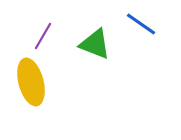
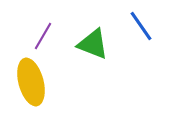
blue line: moved 2 px down; rotated 20 degrees clockwise
green triangle: moved 2 px left
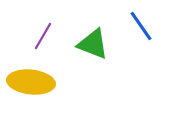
yellow ellipse: rotated 69 degrees counterclockwise
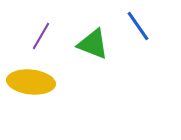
blue line: moved 3 px left
purple line: moved 2 px left
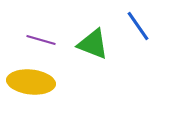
purple line: moved 4 px down; rotated 76 degrees clockwise
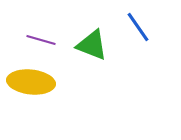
blue line: moved 1 px down
green triangle: moved 1 px left, 1 px down
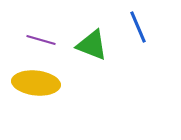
blue line: rotated 12 degrees clockwise
yellow ellipse: moved 5 px right, 1 px down
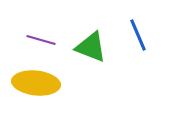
blue line: moved 8 px down
green triangle: moved 1 px left, 2 px down
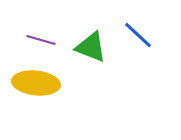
blue line: rotated 24 degrees counterclockwise
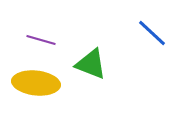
blue line: moved 14 px right, 2 px up
green triangle: moved 17 px down
